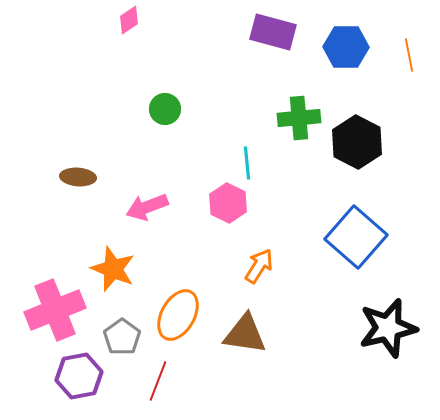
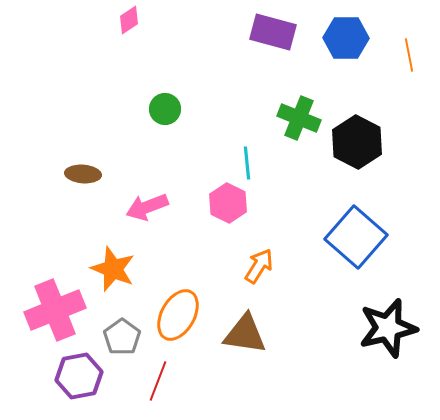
blue hexagon: moved 9 px up
green cross: rotated 27 degrees clockwise
brown ellipse: moved 5 px right, 3 px up
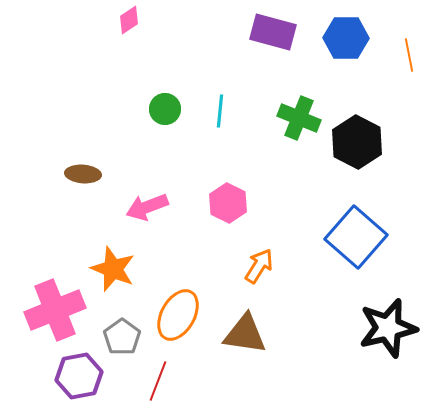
cyan line: moved 27 px left, 52 px up; rotated 12 degrees clockwise
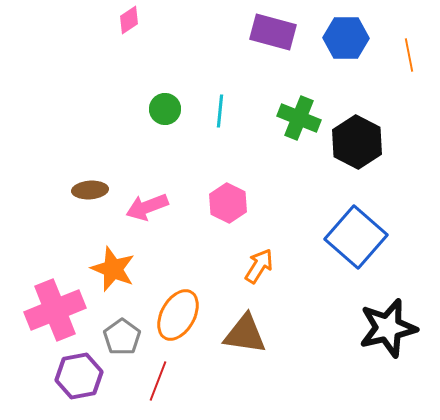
brown ellipse: moved 7 px right, 16 px down; rotated 8 degrees counterclockwise
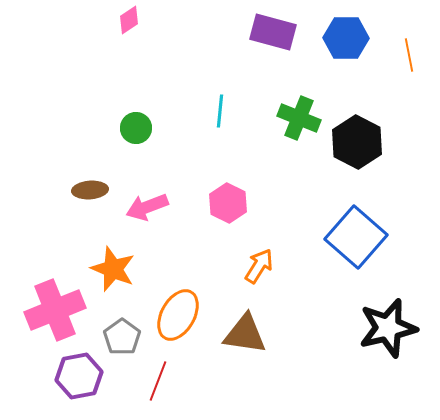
green circle: moved 29 px left, 19 px down
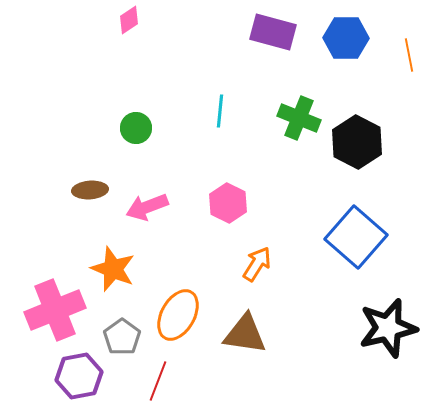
orange arrow: moved 2 px left, 2 px up
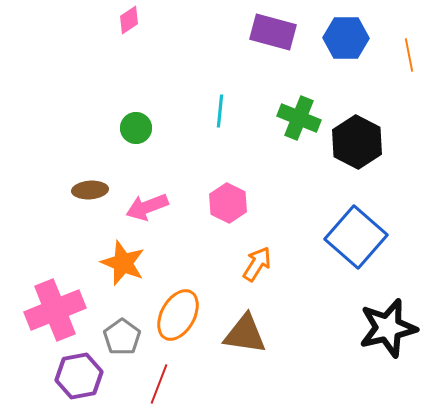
orange star: moved 10 px right, 6 px up
red line: moved 1 px right, 3 px down
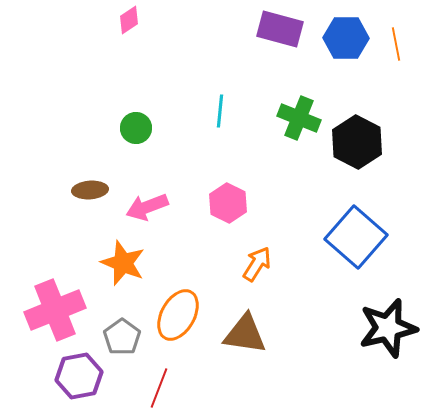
purple rectangle: moved 7 px right, 3 px up
orange line: moved 13 px left, 11 px up
red line: moved 4 px down
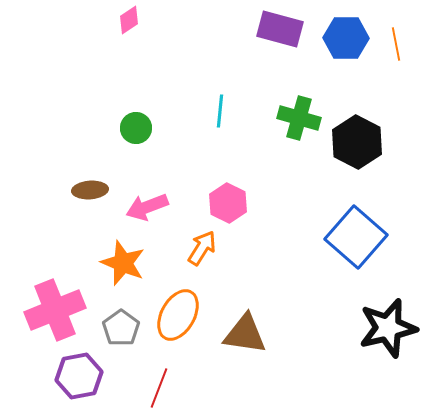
green cross: rotated 6 degrees counterclockwise
orange arrow: moved 55 px left, 16 px up
gray pentagon: moved 1 px left, 9 px up
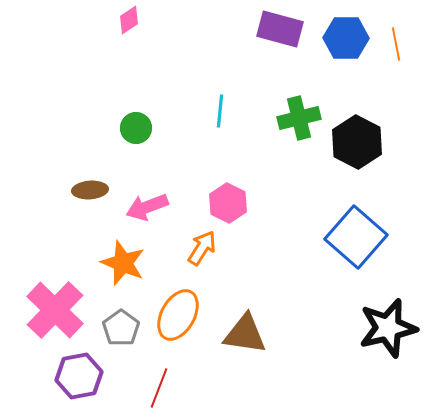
green cross: rotated 30 degrees counterclockwise
pink cross: rotated 24 degrees counterclockwise
